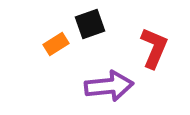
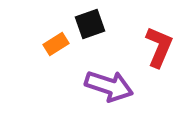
red L-shape: moved 5 px right, 1 px up
purple arrow: rotated 24 degrees clockwise
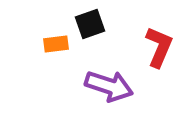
orange rectangle: rotated 25 degrees clockwise
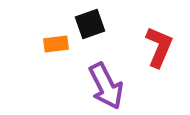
purple arrow: moved 3 px left; rotated 45 degrees clockwise
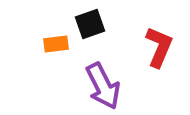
purple arrow: moved 3 px left
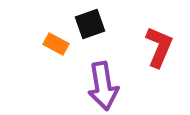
orange rectangle: rotated 35 degrees clockwise
purple arrow: rotated 18 degrees clockwise
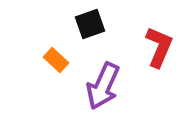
orange rectangle: moved 16 px down; rotated 15 degrees clockwise
purple arrow: rotated 33 degrees clockwise
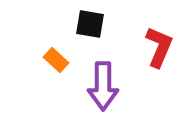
black square: rotated 28 degrees clockwise
purple arrow: rotated 24 degrees counterclockwise
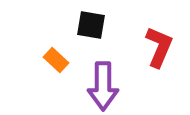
black square: moved 1 px right, 1 px down
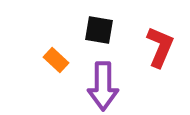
black square: moved 8 px right, 5 px down
red L-shape: moved 1 px right
